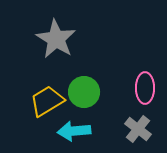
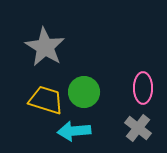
gray star: moved 11 px left, 8 px down
pink ellipse: moved 2 px left
yellow trapezoid: moved 1 px left, 1 px up; rotated 48 degrees clockwise
gray cross: moved 1 px up
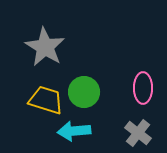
gray cross: moved 5 px down
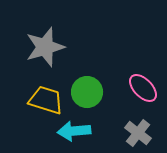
gray star: rotated 24 degrees clockwise
pink ellipse: rotated 44 degrees counterclockwise
green circle: moved 3 px right
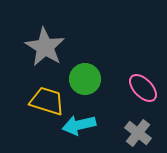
gray star: rotated 24 degrees counterclockwise
green circle: moved 2 px left, 13 px up
yellow trapezoid: moved 1 px right, 1 px down
cyan arrow: moved 5 px right, 6 px up; rotated 8 degrees counterclockwise
